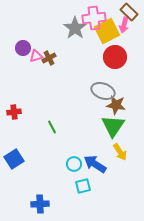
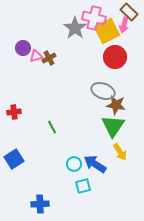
pink cross: rotated 20 degrees clockwise
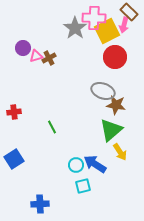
pink cross: rotated 10 degrees counterclockwise
green triangle: moved 2 px left, 4 px down; rotated 15 degrees clockwise
cyan circle: moved 2 px right, 1 px down
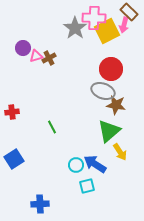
red circle: moved 4 px left, 12 px down
red cross: moved 2 px left
green triangle: moved 2 px left, 1 px down
cyan square: moved 4 px right
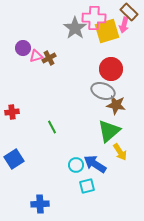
yellow square: rotated 10 degrees clockwise
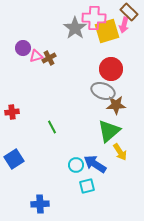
brown star: rotated 12 degrees counterclockwise
